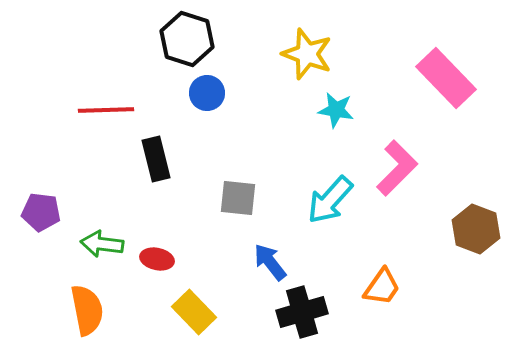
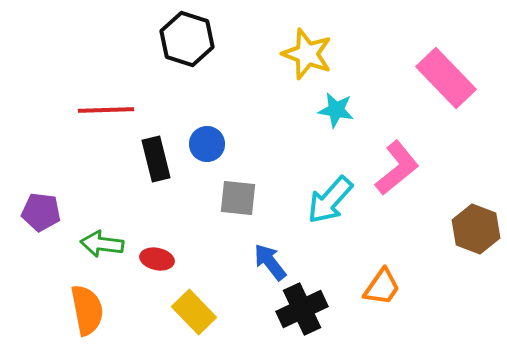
blue circle: moved 51 px down
pink L-shape: rotated 6 degrees clockwise
black cross: moved 3 px up; rotated 9 degrees counterclockwise
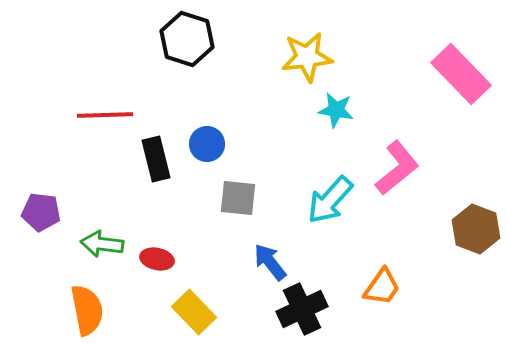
yellow star: moved 3 px down; rotated 27 degrees counterclockwise
pink rectangle: moved 15 px right, 4 px up
red line: moved 1 px left, 5 px down
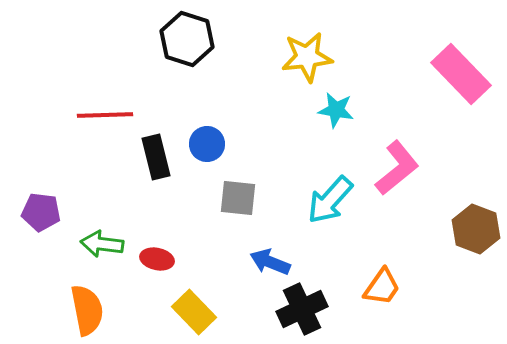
black rectangle: moved 2 px up
blue arrow: rotated 30 degrees counterclockwise
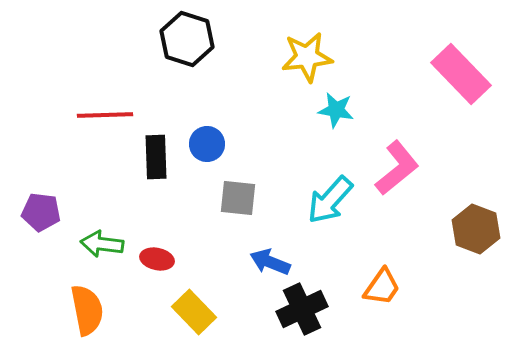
black rectangle: rotated 12 degrees clockwise
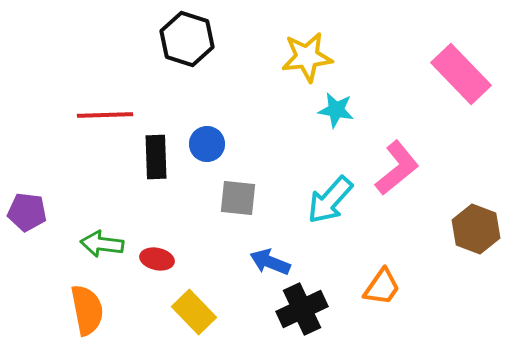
purple pentagon: moved 14 px left
